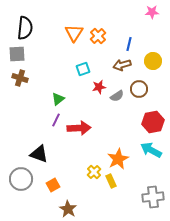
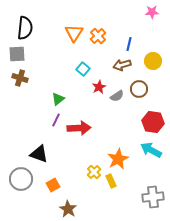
cyan square: rotated 32 degrees counterclockwise
red star: rotated 16 degrees counterclockwise
red hexagon: rotated 20 degrees clockwise
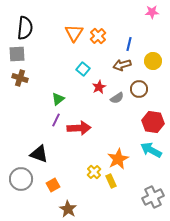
gray semicircle: moved 2 px down
gray cross: rotated 20 degrees counterclockwise
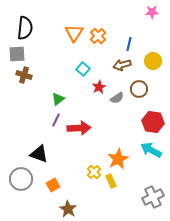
brown cross: moved 4 px right, 3 px up
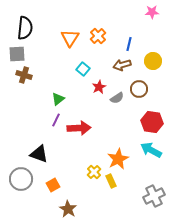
orange triangle: moved 4 px left, 5 px down
red hexagon: moved 1 px left
gray cross: moved 1 px right, 1 px up
